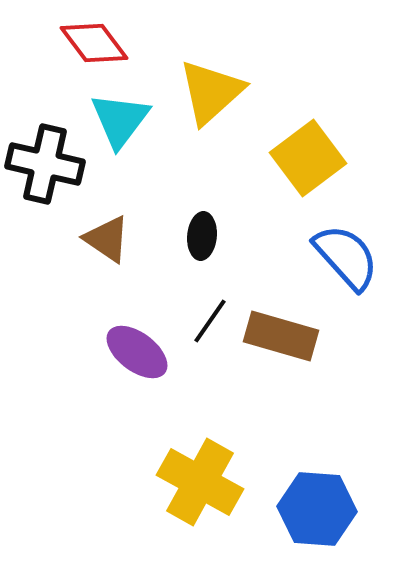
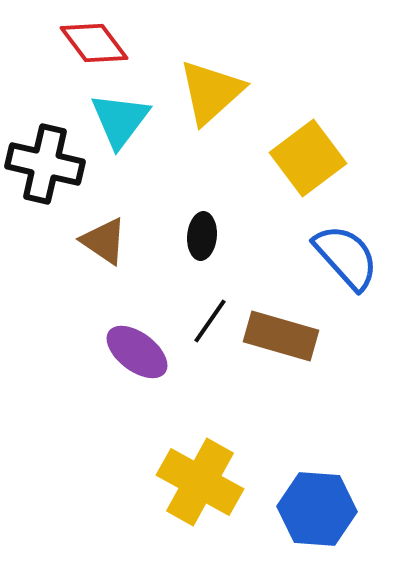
brown triangle: moved 3 px left, 2 px down
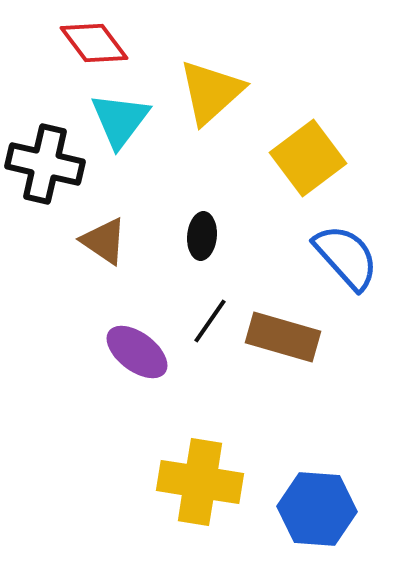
brown rectangle: moved 2 px right, 1 px down
yellow cross: rotated 20 degrees counterclockwise
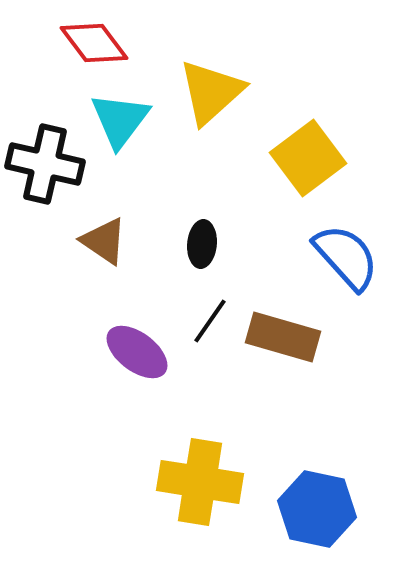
black ellipse: moved 8 px down
blue hexagon: rotated 8 degrees clockwise
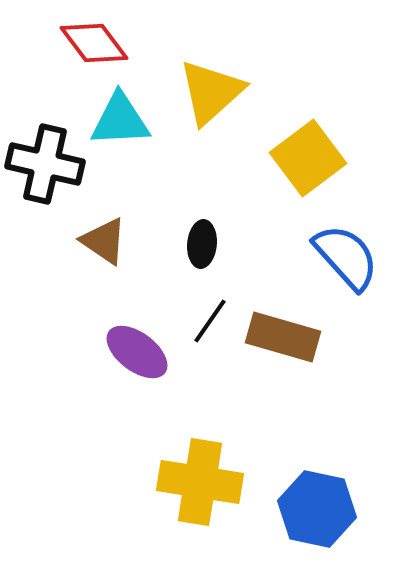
cyan triangle: rotated 50 degrees clockwise
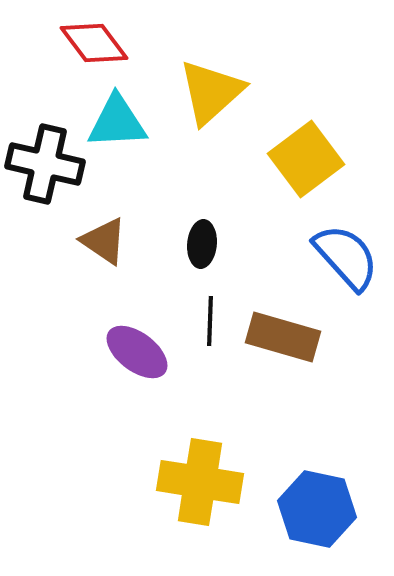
cyan triangle: moved 3 px left, 2 px down
yellow square: moved 2 px left, 1 px down
black line: rotated 33 degrees counterclockwise
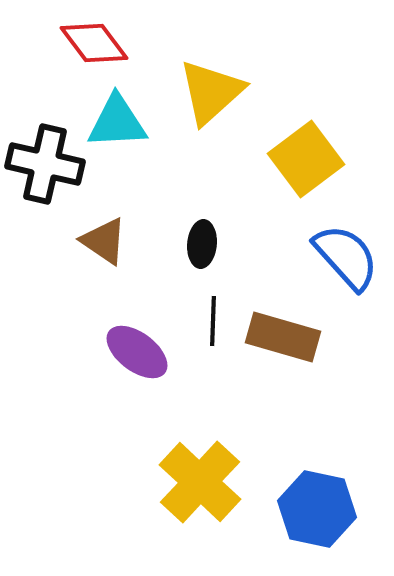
black line: moved 3 px right
yellow cross: rotated 34 degrees clockwise
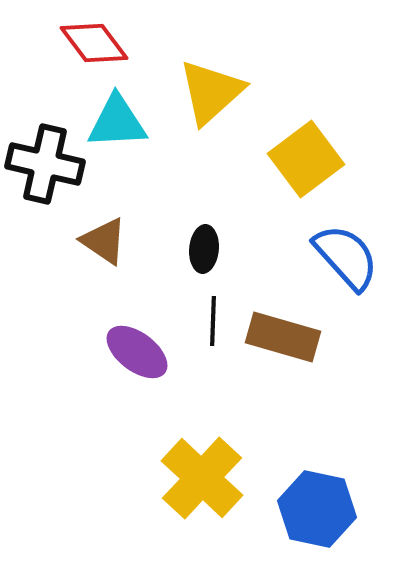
black ellipse: moved 2 px right, 5 px down
yellow cross: moved 2 px right, 4 px up
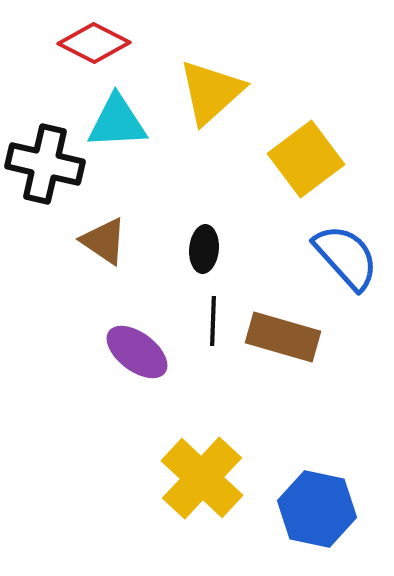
red diamond: rotated 26 degrees counterclockwise
